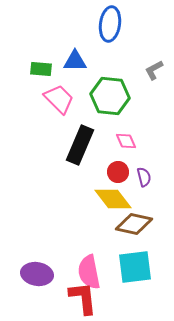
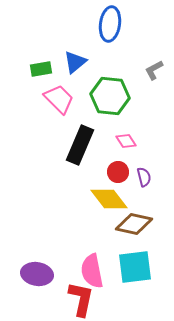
blue triangle: moved 1 px down; rotated 40 degrees counterclockwise
green rectangle: rotated 15 degrees counterclockwise
pink diamond: rotated 10 degrees counterclockwise
yellow diamond: moved 4 px left
pink semicircle: moved 3 px right, 1 px up
red L-shape: moved 2 px left, 1 px down; rotated 18 degrees clockwise
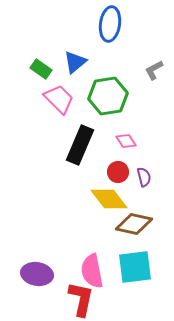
green rectangle: rotated 45 degrees clockwise
green hexagon: moved 2 px left; rotated 15 degrees counterclockwise
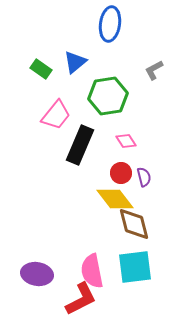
pink trapezoid: moved 3 px left, 16 px down; rotated 84 degrees clockwise
red circle: moved 3 px right, 1 px down
yellow diamond: moved 6 px right
brown diamond: rotated 63 degrees clockwise
red L-shape: rotated 51 degrees clockwise
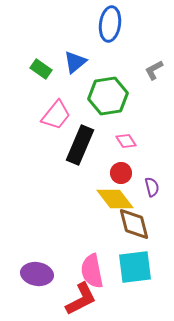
purple semicircle: moved 8 px right, 10 px down
